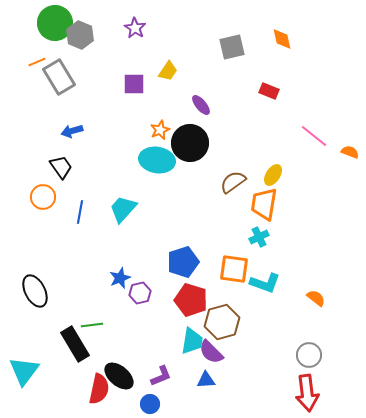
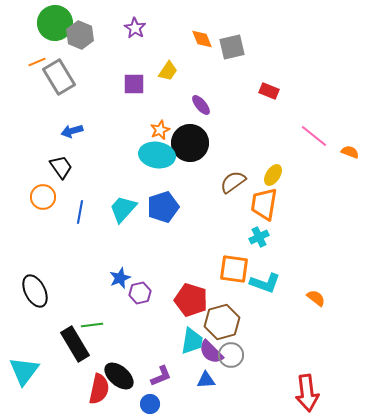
orange diamond at (282, 39): moved 80 px left; rotated 10 degrees counterclockwise
cyan ellipse at (157, 160): moved 5 px up
blue pentagon at (183, 262): moved 20 px left, 55 px up
gray circle at (309, 355): moved 78 px left
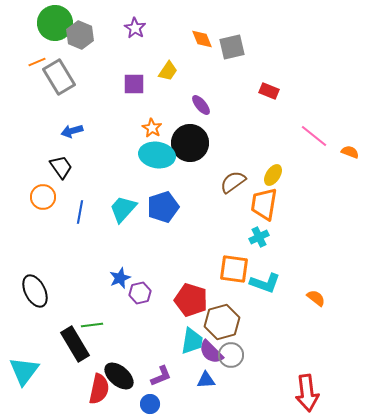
orange star at (160, 130): moved 8 px left, 2 px up; rotated 18 degrees counterclockwise
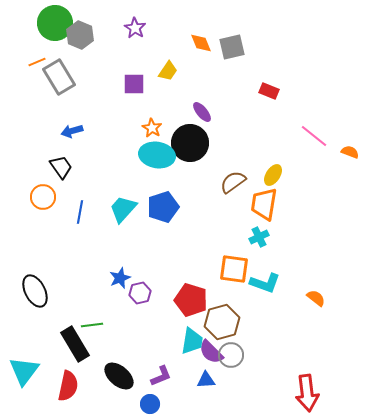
orange diamond at (202, 39): moved 1 px left, 4 px down
purple ellipse at (201, 105): moved 1 px right, 7 px down
red semicircle at (99, 389): moved 31 px left, 3 px up
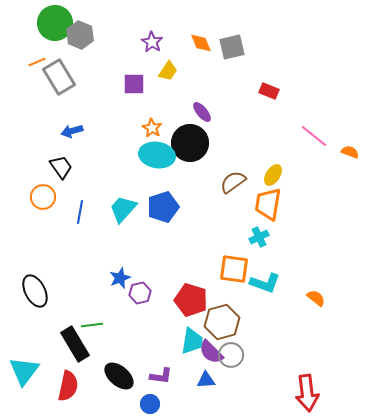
purple star at (135, 28): moved 17 px right, 14 px down
orange trapezoid at (264, 204): moved 4 px right
purple L-shape at (161, 376): rotated 30 degrees clockwise
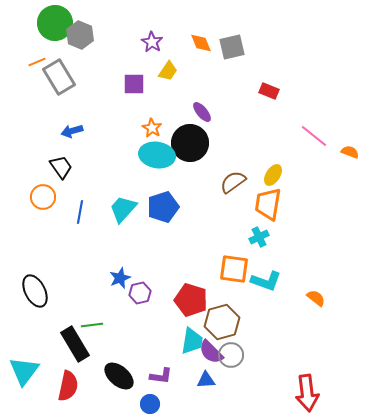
cyan L-shape at (265, 283): moved 1 px right, 2 px up
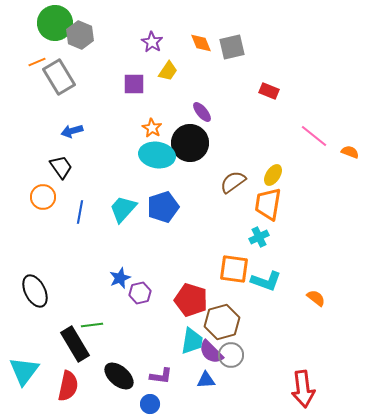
red arrow at (307, 393): moved 4 px left, 4 px up
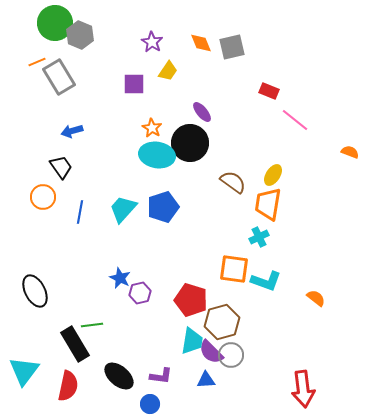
pink line at (314, 136): moved 19 px left, 16 px up
brown semicircle at (233, 182): rotated 72 degrees clockwise
blue star at (120, 278): rotated 25 degrees counterclockwise
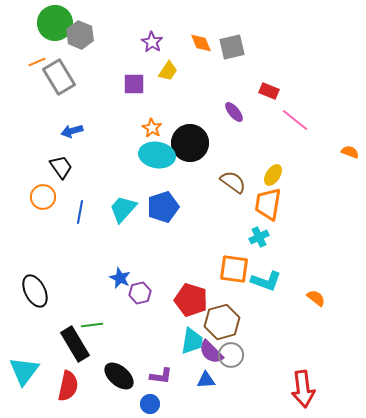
purple ellipse at (202, 112): moved 32 px right
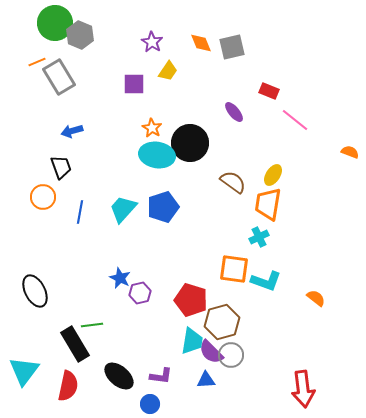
black trapezoid at (61, 167): rotated 15 degrees clockwise
